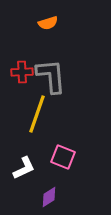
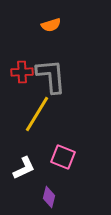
orange semicircle: moved 3 px right, 2 px down
yellow line: rotated 12 degrees clockwise
purple diamond: rotated 45 degrees counterclockwise
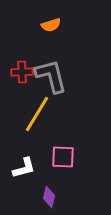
gray L-shape: rotated 9 degrees counterclockwise
pink square: rotated 20 degrees counterclockwise
white L-shape: rotated 10 degrees clockwise
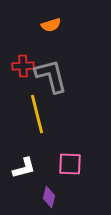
red cross: moved 1 px right, 6 px up
yellow line: rotated 45 degrees counterclockwise
pink square: moved 7 px right, 7 px down
